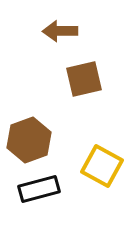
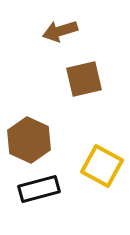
brown arrow: rotated 16 degrees counterclockwise
brown hexagon: rotated 15 degrees counterclockwise
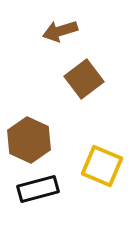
brown square: rotated 24 degrees counterclockwise
yellow square: rotated 6 degrees counterclockwise
black rectangle: moved 1 px left
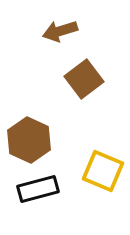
yellow square: moved 1 px right, 5 px down
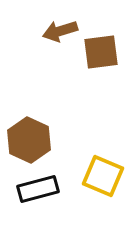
brown square: moved 17 px right, 27 px up; rotated 30 degrees clockwise
yellow square: moved 5 px down
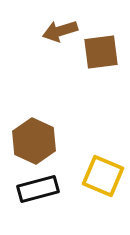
brown hexagon: moved 5 px right, 1 px down
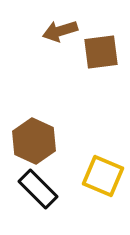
black rectangle: rotated 60 degrees clockwise
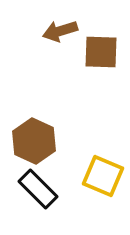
brown square: rotated 9 degrees clockwise
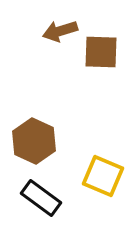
black rectangle: moved 3 px right, 9 px down; rotated 9 degrees counterclockwise
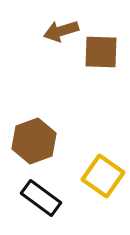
brown arrow: moved 1 px right
brown hexagon: rotated 15 degrees clockwise
yellow square: rotated 12 degrees clockwise
